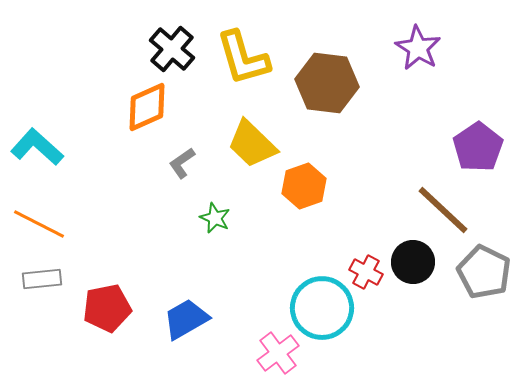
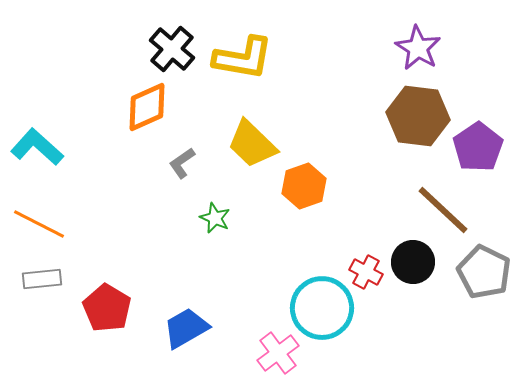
yellow L-shape: rotated 64 degrees counterclockwise
brown hexagon: moved 91 px right, 33 px down
red pentagon: rotated 30 degrees counterclockwise
blue trapezoid: moved 9 px down
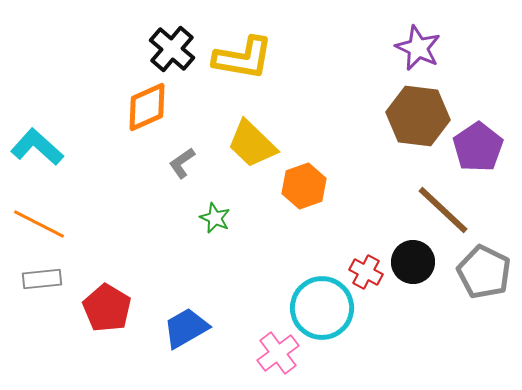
purple star: rotated 6 degrees counterclockwise
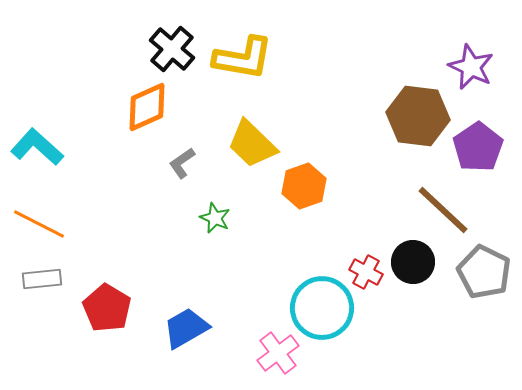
purple star: moved 53 px right, 19 px down
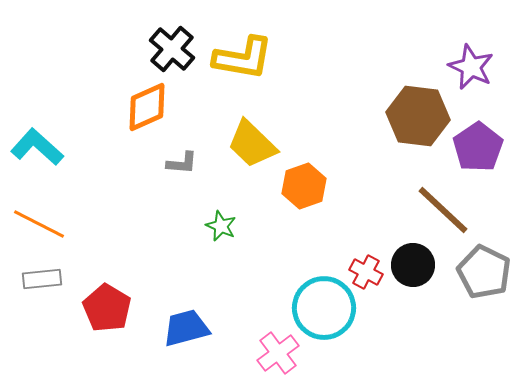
gray L-shape: rotated 140 degrees counterclockwise
green star: moved 6 px right, 8 px down
black circle: moved 3 px down
cyan circle: moved 2 px right
blue trapezoid: rotated 15 degrees clockwise
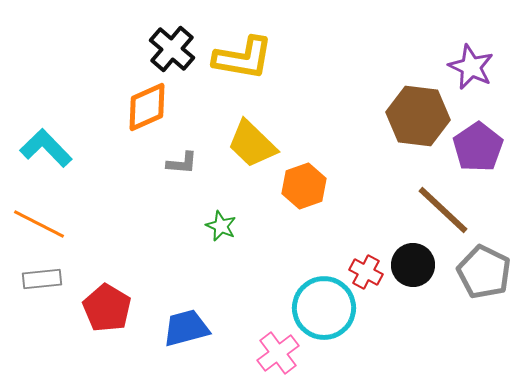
cyan L-shape: moved 9 px right, 1 px down; rotated 4 degrees clockwise
